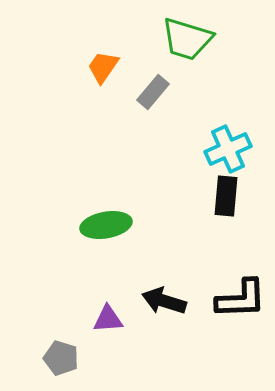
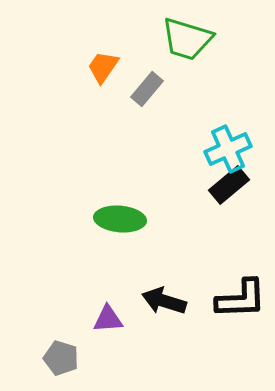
gray rectangle: moved 6 px left, 3 px up
black rectangle: moved 3 px right, 11 px up; rotated 45 degrees clockwise
green ellipse: moved 14 px right, 6 px up; rotated 15 degrees clockwise
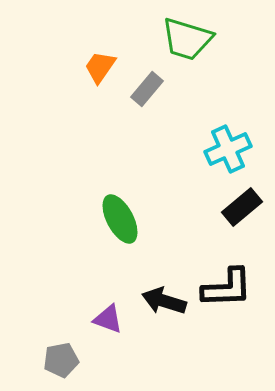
orange trapezoid: moved 3 px left
black rectangle: moved 13 px right, 22 px down
green ellipse: rotated 57 degrees clockwise
black L-shape: moved 14 px left, 11 px up
purple triangle: rotated 24 degrees clockwise
gray pentagon: moved 2 px down; rotated 28 degrees counterclockwise
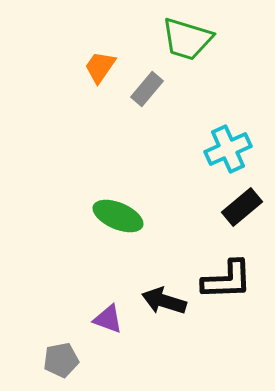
green ellipse: moved 2 px left, 3 px up; rotated 39 degrees counterclockwise
black L-shape: moved 8 px up
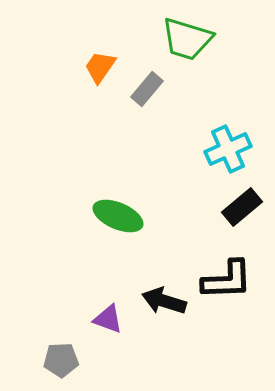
gray pentagon: rotated 8 degrees clockwise
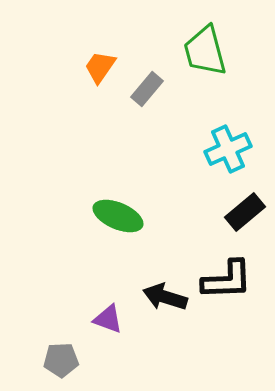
green trapezoid: moved 18 px right, 12 px down; rotated 58 degrees clockwise
black rectangle: moved 3 px right, 5 px down
black arrow: moved 1 px right, 4 px up
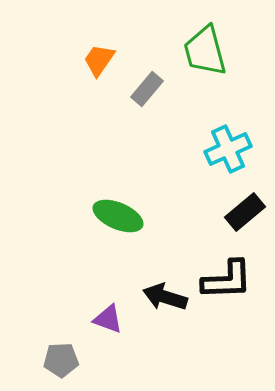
orange trapezoid: moved 1 px left, 7 px up
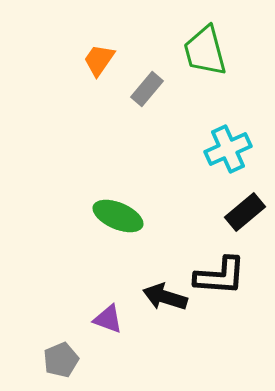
black L-shape: moved 7 px left, 4 px up; rotated 6 degrees clockwise
gray pentagon: rotated 20 degrees counterclockwise
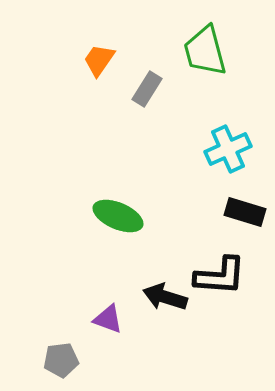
gray rectangle: rotated 8 degrees counterclockwise
black rectangle: rotated 57 degrees clockwise
gray pentagon: rotated 16 degrees clockwise
